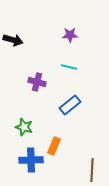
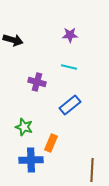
orange rectangle: moved 3 px left, 3 px up
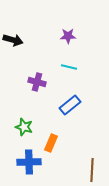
purple star: moved 2 px left, 1 px down
blue cross: moved 2 px left, 2 px down
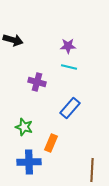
purple star: moved 10 px down
blue rectangle: moved 3 px down; rotated 10 degrees counterclockwise
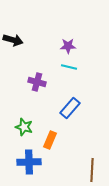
orange rectangle: moved 1 px left, 3 px up
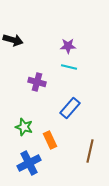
orange rectangle: rotated 48 degrees counterclockwise
blue cross: moved 1 px down; rotated 25 degrees counterclockwise
brown line: moved 2 px left, 19 px up; rotated 10 degrees clockwise
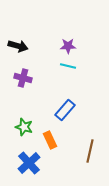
black arrow: moved 5 px right, 6 px down
cyan line: moved 1 px left, 1 px up
purple cross: moved 14 px left, 4 px up
blue rectangle: moved 5 px left, 2 px down
blue cross: rotated 15 degrees counterclockwise
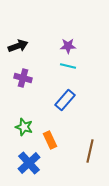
black arrow: rotated 36 degrees counterclockwise
blue rectangle: moved 10 px up
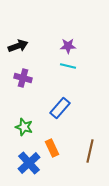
blue rectangle: moved 5 px left, 8 px down
orange rectangle: moved 2 px right, 8 px down
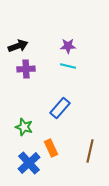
purple cross: moved 3 px right, 9 px up; rotated 18 degrees counterclockwise
orange rectangle: moved 1 px left
